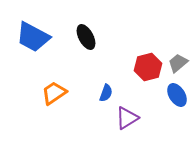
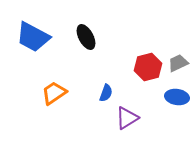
gray trapezoid: rotated 15 degrees clockwise
blue ellipse: moved 2 px down; rotated 50 degrees counterclockwise
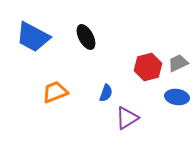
orange trapezoid: moved 1 px right, 1 px up; rotated 12 degrees clockwise
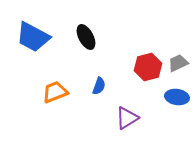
blue semicircle: moved 7 px left, 7 px up
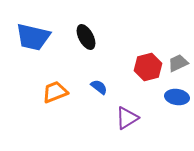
blue trapezoid: rotated 15 degrees counterclockwise
blue semicircle: moved 1 px down; rotated 72 degrees counterclockwise
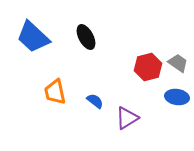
blue trapezoid: rotated 30 degrees clockwise
gray trapezoid: rotated 60 degrees clockwise
blue semicircle: moved 4 px left, 14 px down
orange trapezoid: rotated 80 degrees counterclockwise
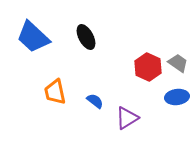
red hexagon: rotated 20 degrees counterclockwise
blue ellipse: rotated 15 degrees counterclockwise
